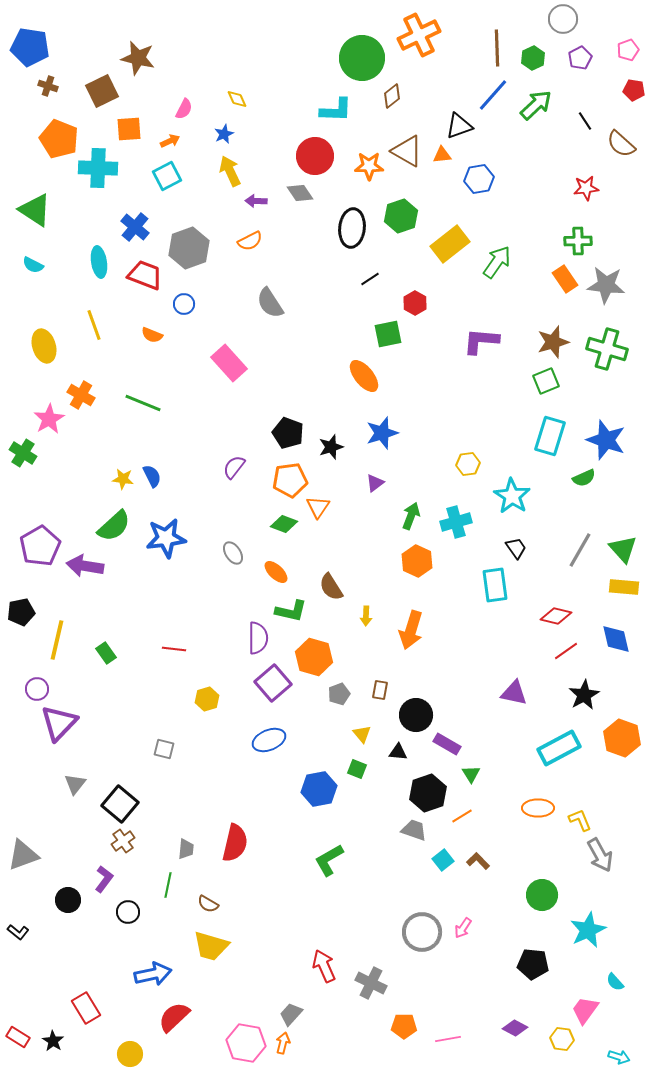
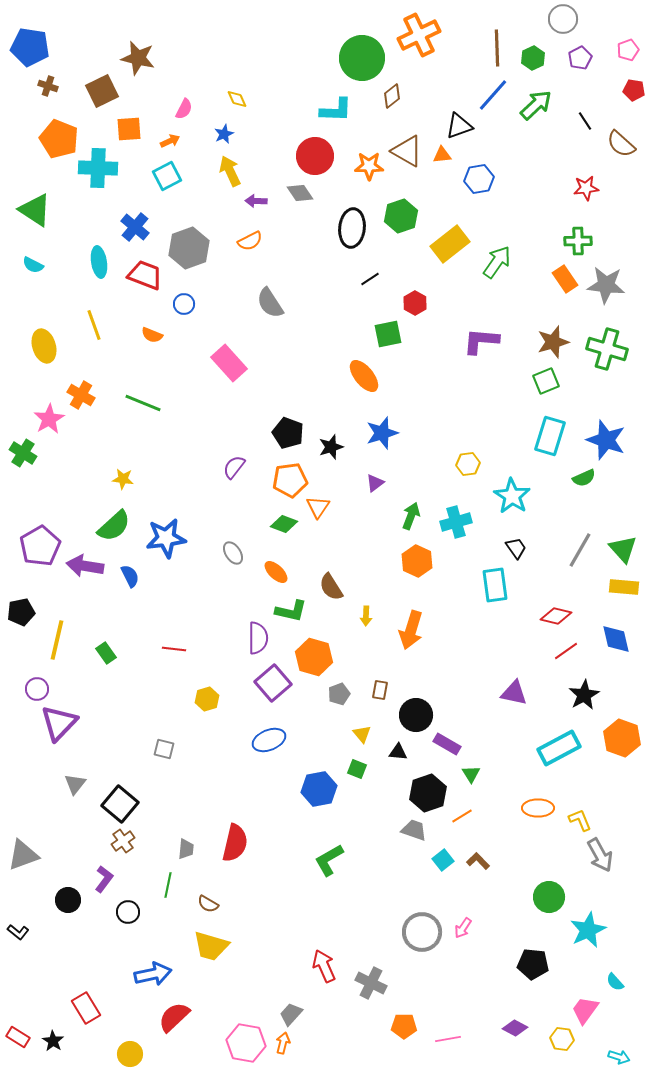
blue semicircle at (152, 476): moved 22 px left, 100 px down
green circle at (542, 895): moved 7 px right, 2 px down
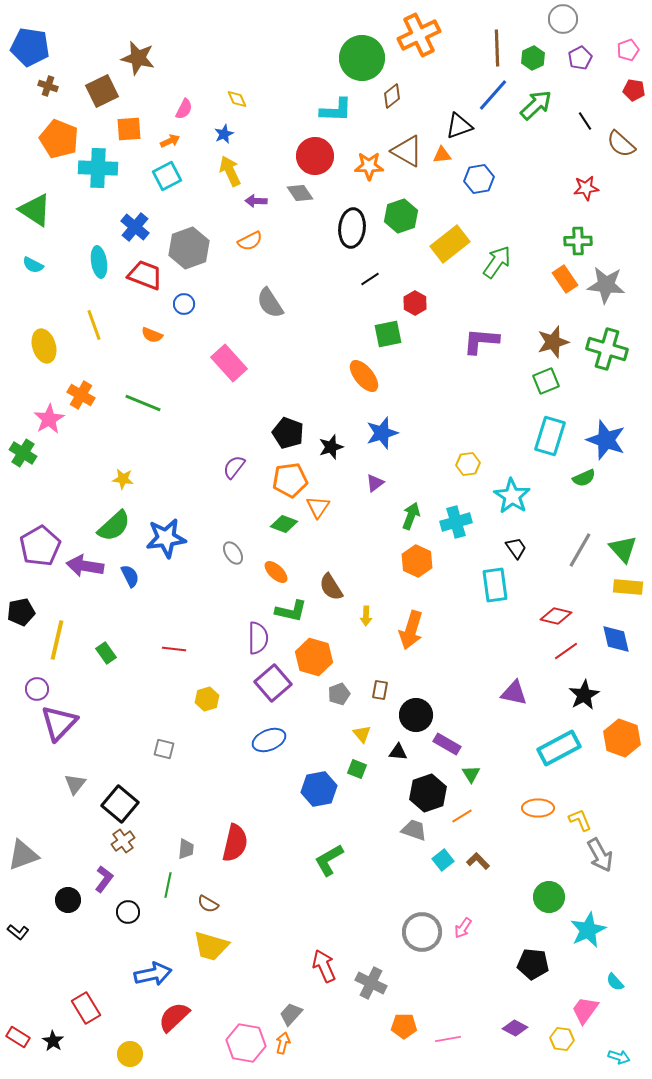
yellow rectangle at (624, 587): moved 4 px right
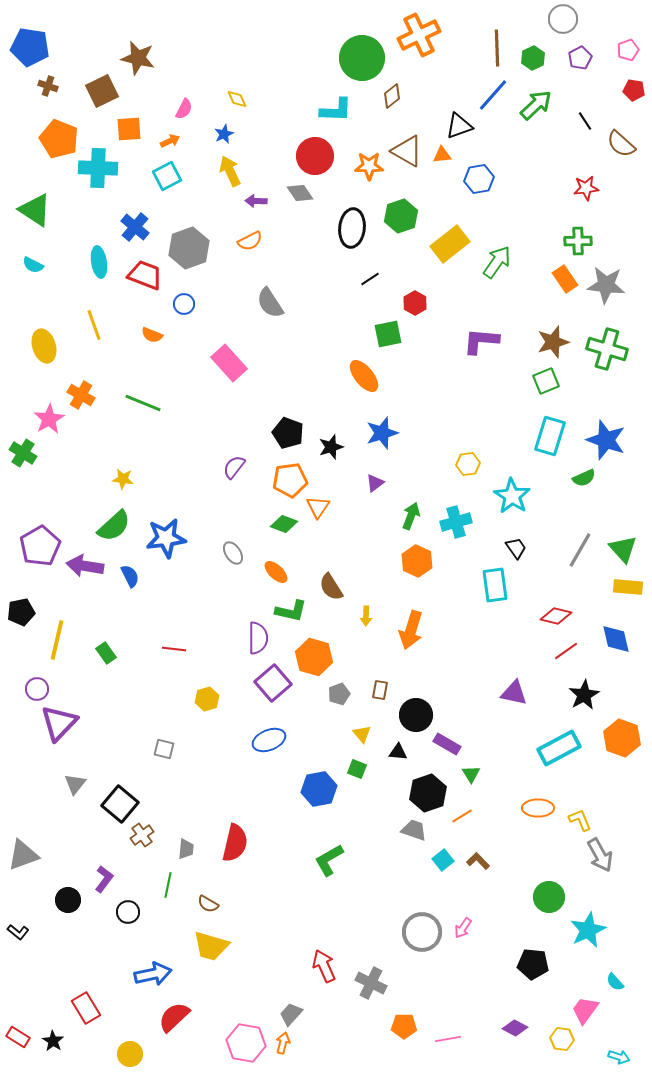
brown cross at (123, 841): moved 19 px right, 6 px up
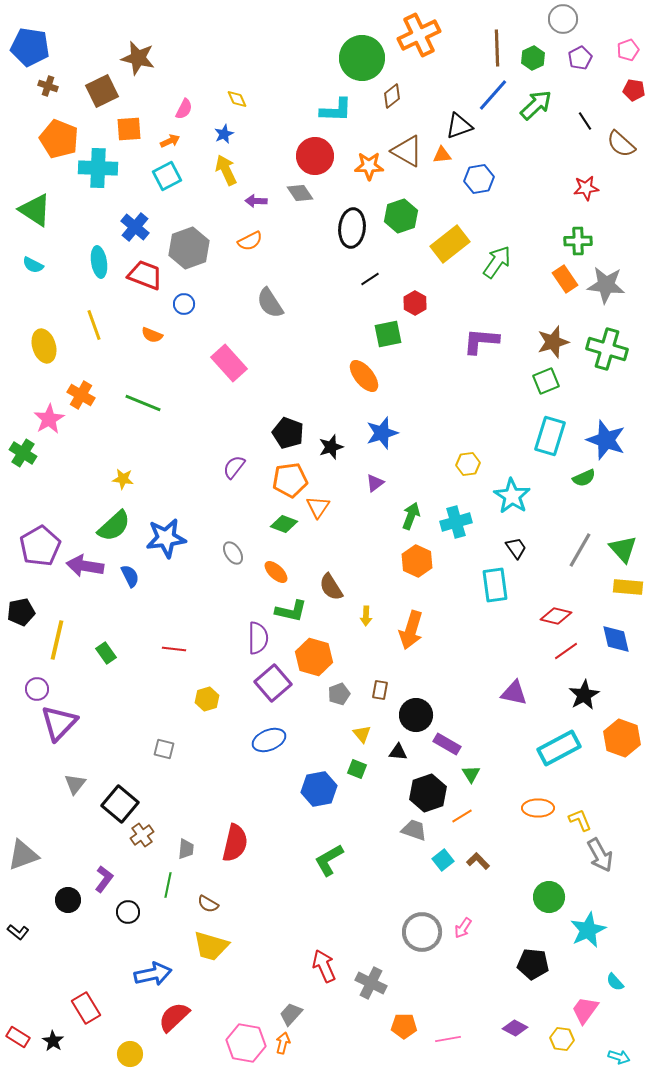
yellow arrow at (230, 171): moved 4 px left, 1 px up
